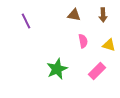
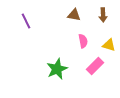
pink rectangle: moved 2 px left, 5 px up
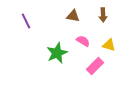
brown triangle: moved 1 px left, 1 px down
pink semicircle: rotated 48 degrees counterclockwise
green star: moved 16 px up
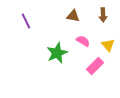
yellow triangle: moved 1 px left; rotated 32 degrees clockwise
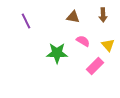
brown triangle: moved 1 px down
green star: rotated 25 degrees clockwise
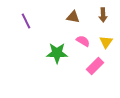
yellow triangle: moved 2 px left, 3 px up; rotated 16 degrees clockwise
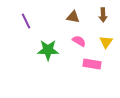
pink semicircle: moved 4 px left
green star: moved 9 px left, 3 px up
pink rectangle: moved 3 px left, 2 px up; rotated 54 degrees clockwise
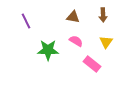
pink semicircle: moved 3 px left
pink rectangle: rotated 30 degrees clockwise
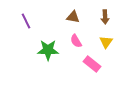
brown arrow: moved 2 px right, 2 px down
pink semicircle: rotated 152 degrees counterclockwise
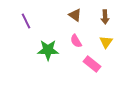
brown triangle: moved 2 px right, 2 px up; rotated 24 degrees clockwise
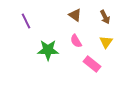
brown arrow: rotated 24 degrees counterclockwise
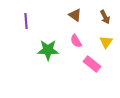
purple line: rotated 21 degrees clockwise
